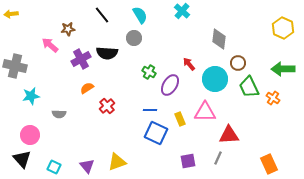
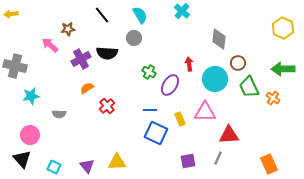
red arrow: rotated 32 degrees clockwise
yellow triangle: rotated 18 degrees clockwise
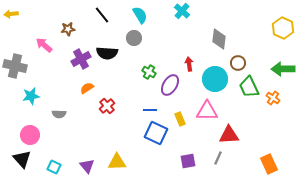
pink arrow: moved 6 px left
pink triangle: moved 2 px right, 1 px up
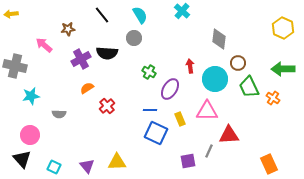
red arrow: moved 1 px right, 2 px down
purple ellipse: moved 4 px down
gray line: moved 9 px left, 7 px up
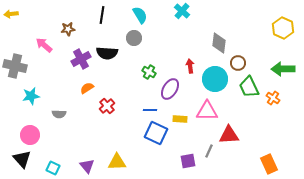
black line: rotated 48 degrees clockwise
gray diamond: moved 4 px down
yellow rectangle: rotated 64 degrees counterclockwise
cyan square: moved 1 px left, 1 px down
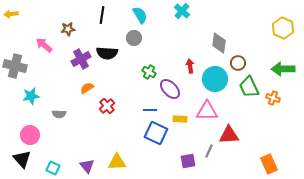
purple ellipse: rotated 75 degrees counterclockwise
orange cross: rotated 16 degrees counterclockwise
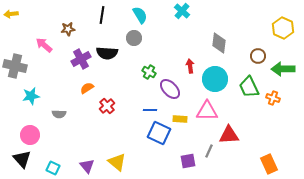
brown circle: moved 20 px right, 7 px up
blue square: moved 3 px right
yellow triangle: rotated 42 degrees clockwise
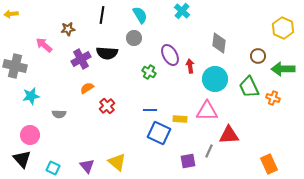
purple ellipse: moved 34 px up; rotated 15 degrees clockwise
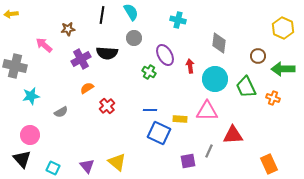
cyan cross: moved 4 px left, 9 px down; rotated 28 degrees counterclockwise
cyan semicircle: moved 9 px left, 3 px up
purple ellipse: moved 5 px left
green trapezoid: moved 3 px left
gray semicircle: moved 2 px right, 2 px up; rotated 32 degrees counterclockwise
red triangle: moved 4 px right
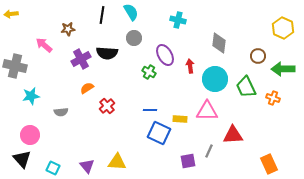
gray semicircle: rotated 24 degrees clockwise
yellow triangle: rotated 36 degrees counterclockwise
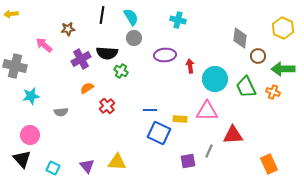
cyan semicircle: moved 5 px down
gray diamond: moved 21 px right, 5 px up
purple ellipse: rotated 65 degrees counterclockwise
green cross: moved 28 px left, 1 px up
orange cross: moved 6 px up
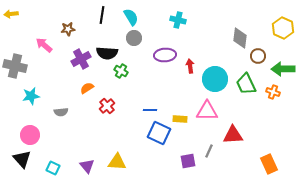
green trapezoid: moved 3 px up
